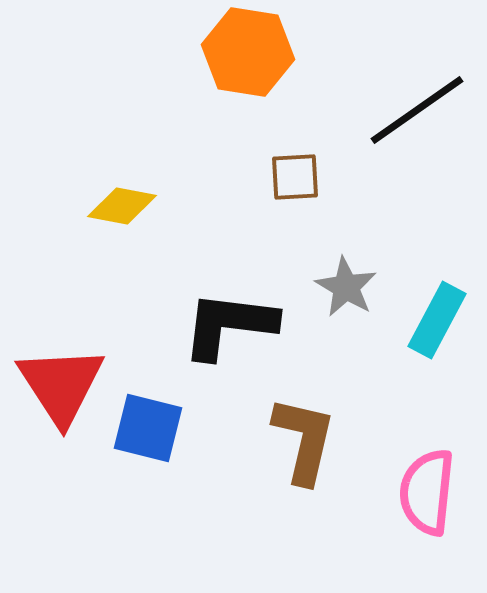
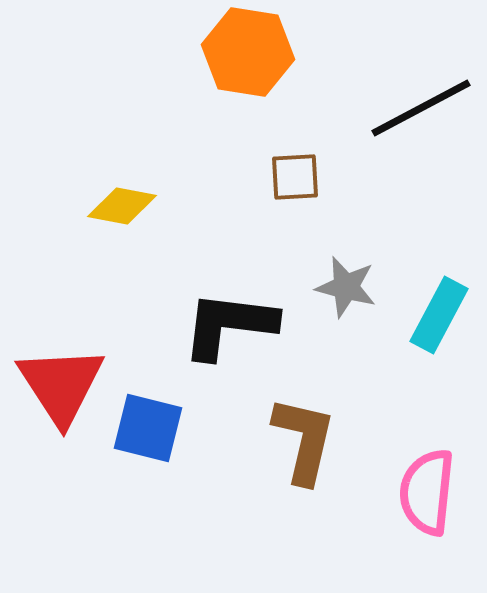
black line: moved 4 px right, 2 px up; rotated 7 degrees clockwise
gray star: rotated 16 degrees counterclockwise
cyan rectangle: moved 2 px right, 5 px up
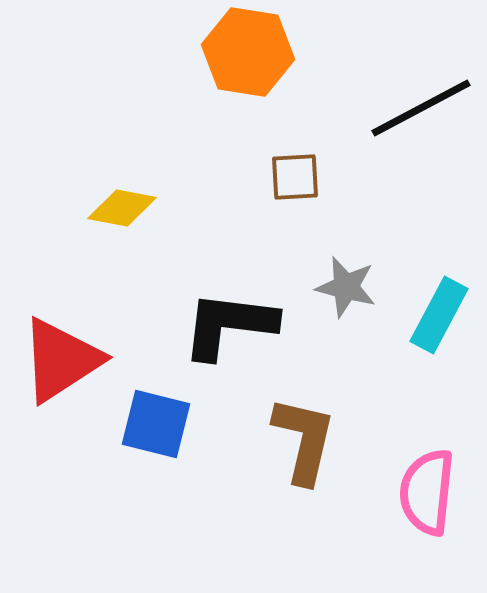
yellow diamond: moved 2 px down
red triangle: moved 25 px up; rotated 30 degrees clockwise
blue square: moved 8 px right, 4 px up
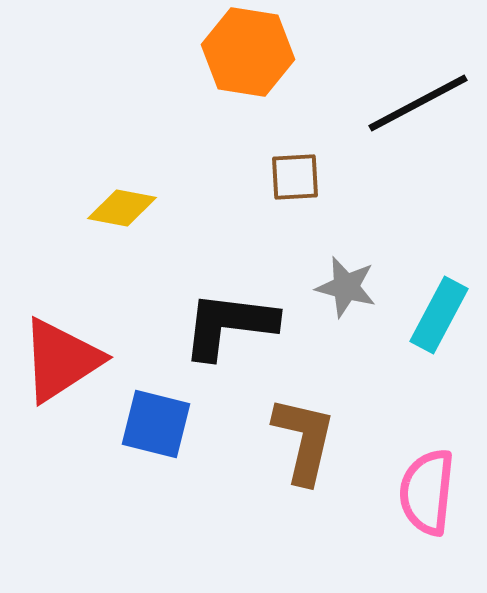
black line: moved 3 px left, 5 px up
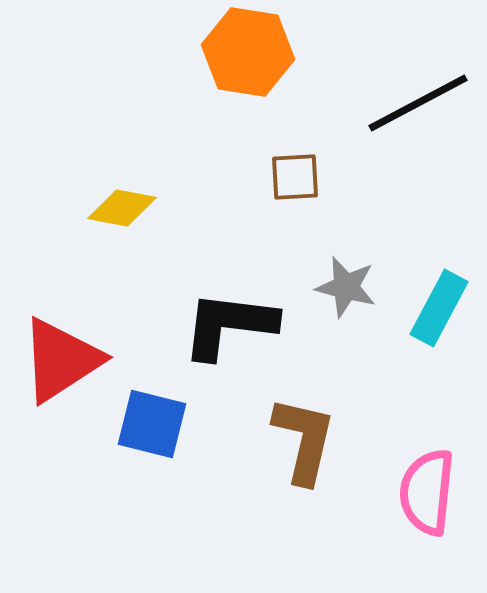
cyan rectangle: moved 7 px up
blue square: moved 4 px left
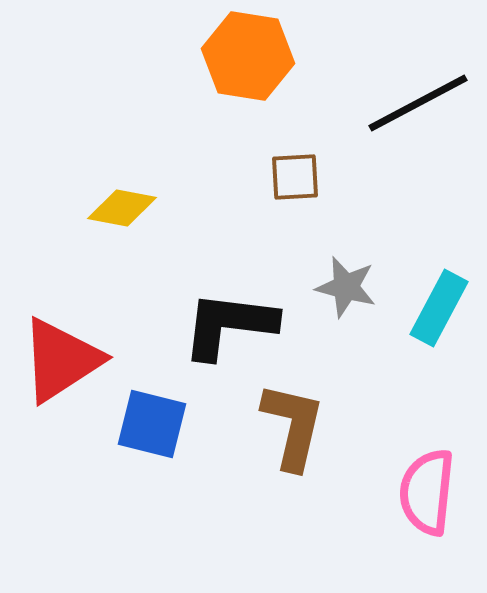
orange hexagon: moved 4 px down
brown L-shape: moved 11 px left, 14 px up
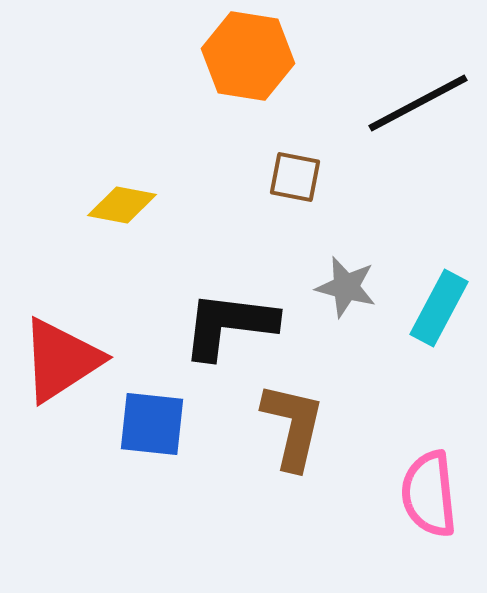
brown square: rotated 14 degrees clockwise
yellow diamond: moved 3 px up
blue square: rotated 8 degrees counterclockwise
pink semicircle: moved 2 px right, 2 px down; rotated 12 degrees counterclockwise
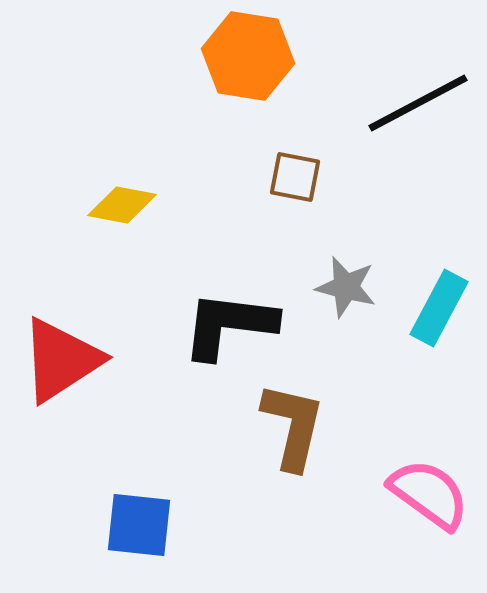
blue square: moved 13 px left, 101 px down
pink semicircle: rotated 132 degrees clockwise
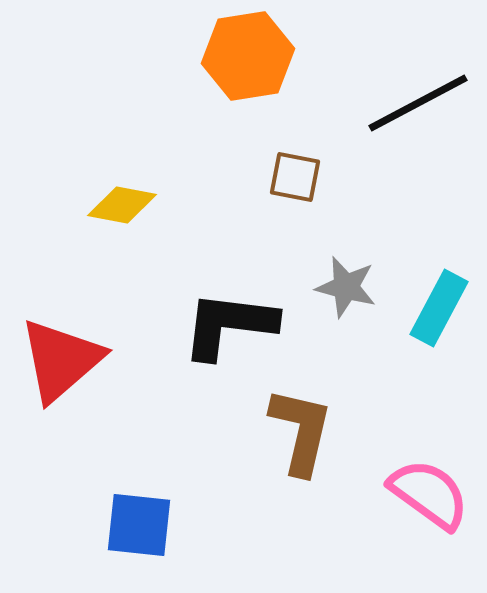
orange hexagon: rotated 18 degrees counterclockwise
red triangle: rotated 8 degrees counterclockwise
brown L-shape: moved 8 px right, 5 px down
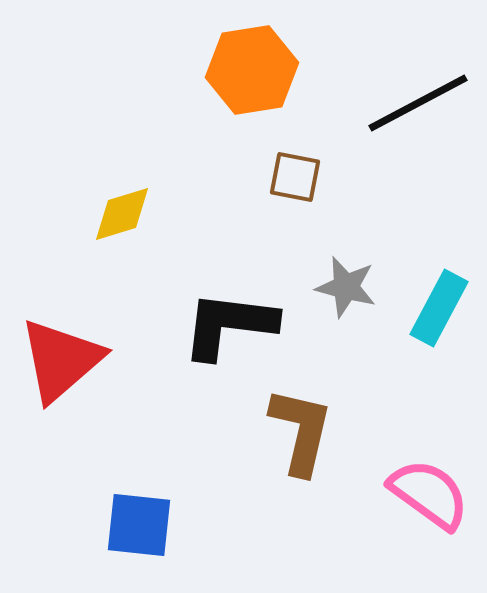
orange hexagon: moved 4 px right, 14 px down
yellow diamond: moved 9 px down; rotated 28 degrees counterclockwise
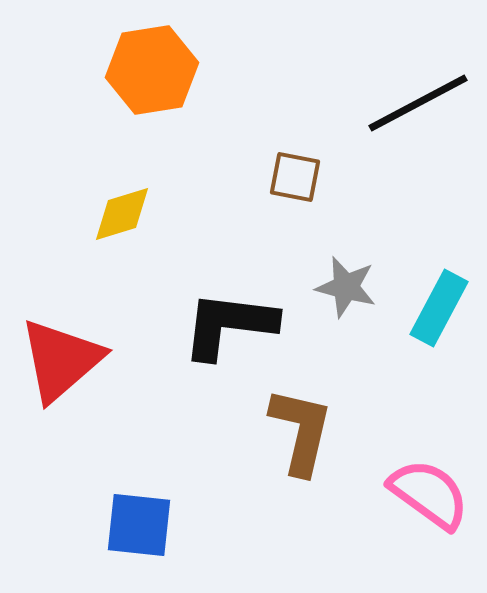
orange hexagon: moved 100 px left
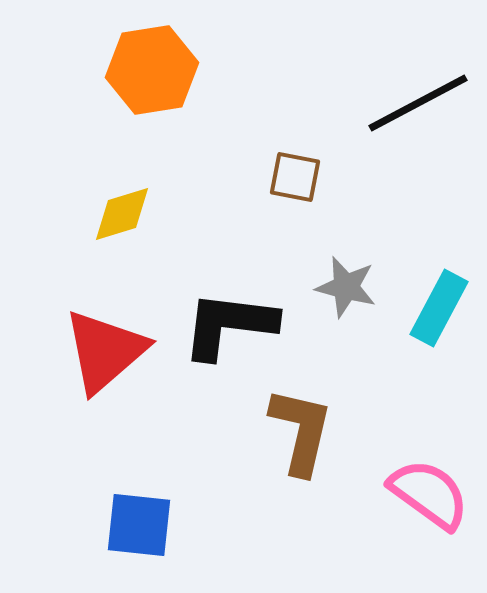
red triangle: moved 44 px right, 9 px up
